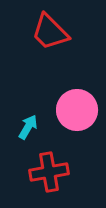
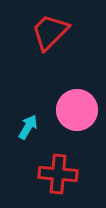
red trapezoid: rotated 90 degrees clockwise
red cross: moved 9 px right, 2 px down; rotated 15 degrees clockwise
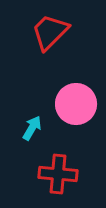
pink circle: moved 1 px left, 6 px up
cyan arrow: moved 4 px right, 1 px down
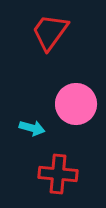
red trapezoid: rotated 9 degrees counterclockwise
cyan arrow: rotated 75 degrees clockwise
